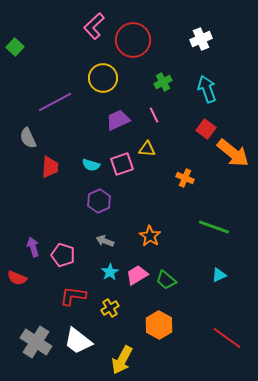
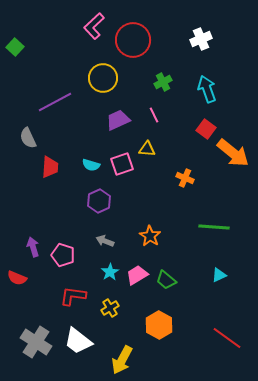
green line: rotated 16 degrees counterclockwise
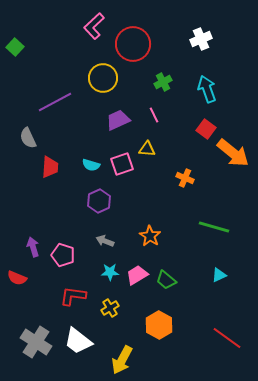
red circle: moved 4 px down
green line: rotated 12 degrees clockwise
cyan star: rotated 30 degrees clockwise
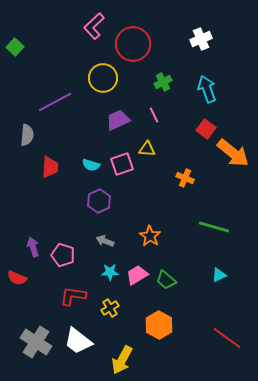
gray semicircle: moved 1 px left, 3 px up; rotated 150 degrees counterclockwise
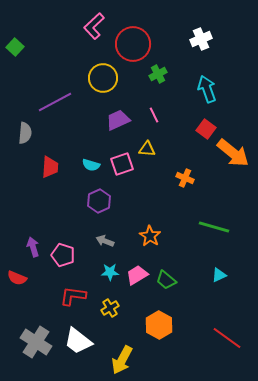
green cross: moved 5 px left, 8 px up
gray semicircle: moved 2 px left, 2 px up
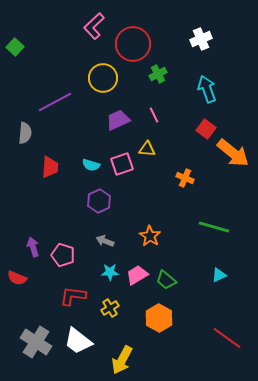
orange hexagon: moved 7 px up
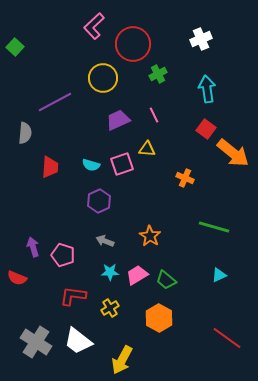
cyan arrow: rotated 12 degrees clockwise
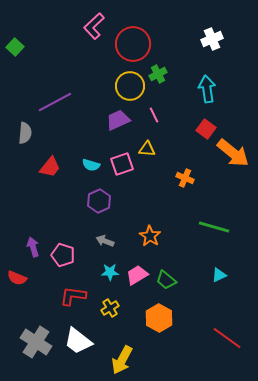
white cross: moved 11 px right
yellow circle: moved 27 px right, 8 px down
red trapezoid: rotated 35 degrees clockwise
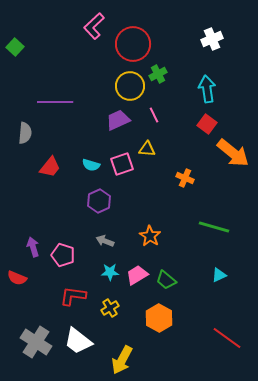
purple line: rotated 28 degrees clockwise
red square: moved 1 px right, 5 px up
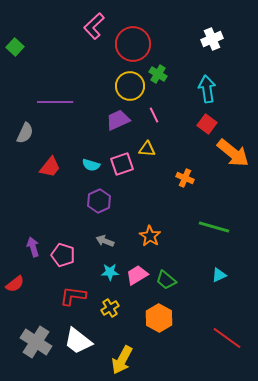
green cross: rotated 30 degrees counterclockwise
gray semicircle: rotated 20 degrees clockwise
red semicircle: moved 2 px left, 6 px down; rotated 60 degrees counterclockwise
